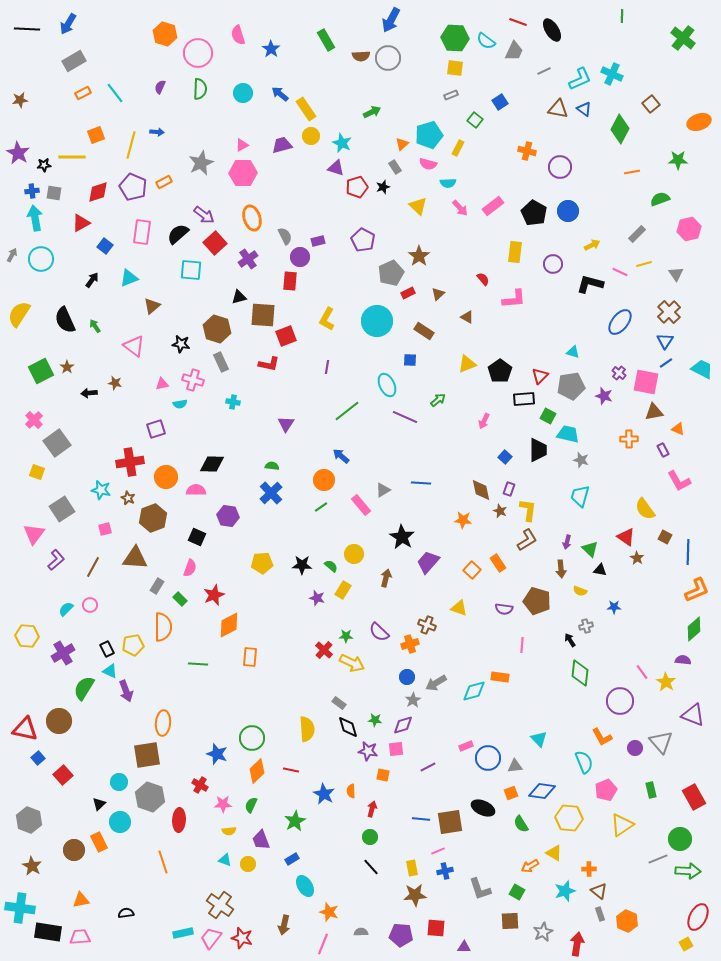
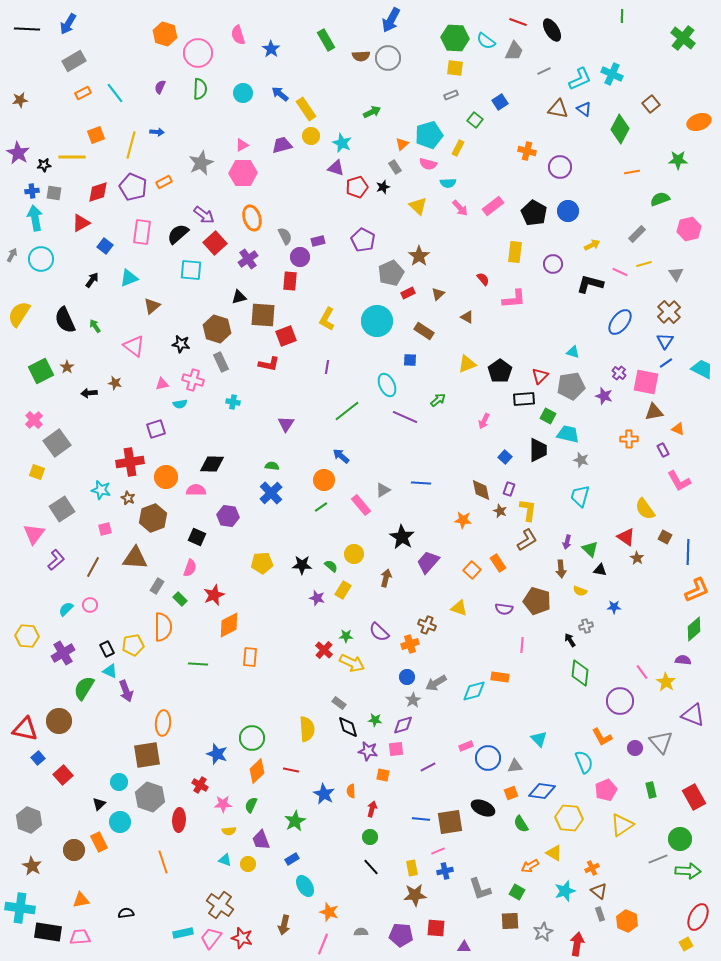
orange cross at (589, 869): moved 3 px right, 1 px up; rotated 24 degrees counterclockwise
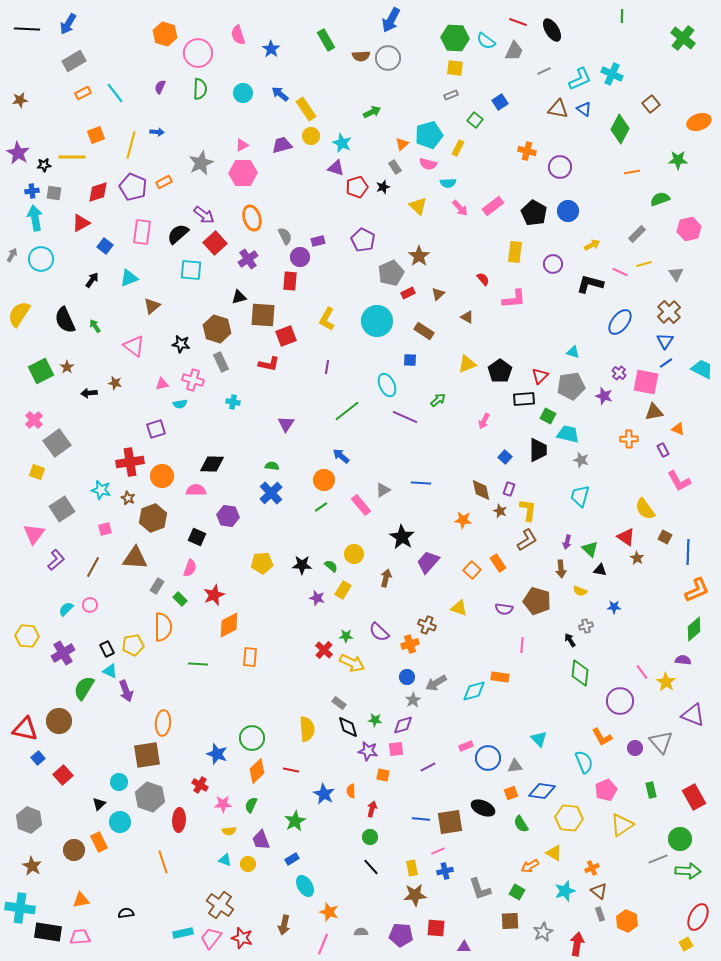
orange circle at (166, 477): moved 4 px left, 1 px up
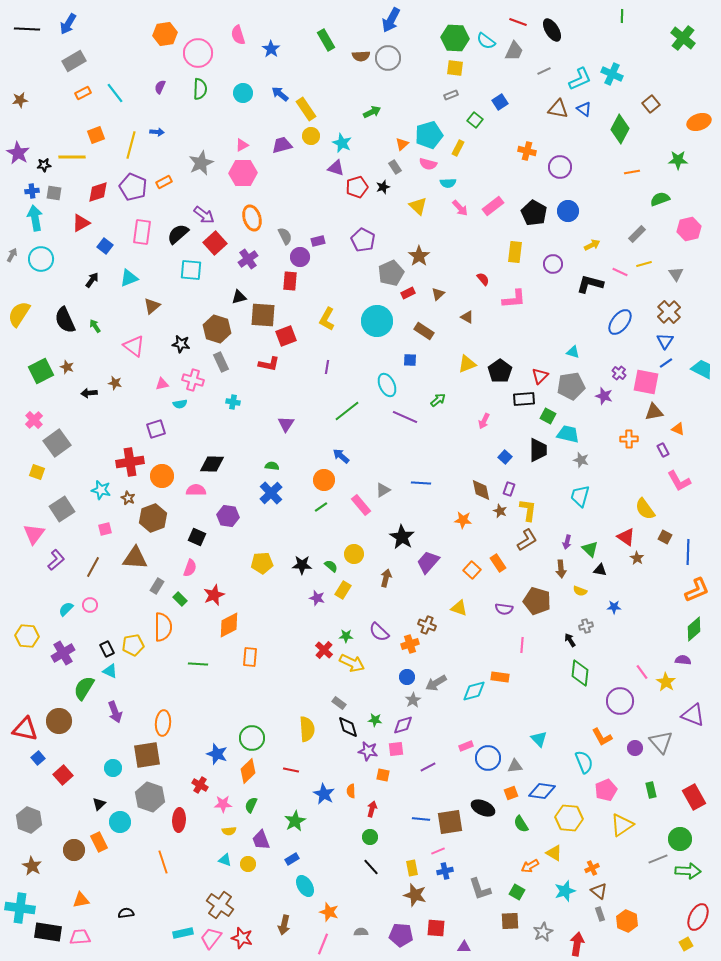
orange hexagon at (165, 34): rotated 25 degrees counterclockwise
brown star at (67, 367): rotated 16 degrees counterclockwise
purple arrow at (126, 691): moved 11 px left, 21 px down
orange diamond at (257, 771): moved 9 px left
cyan circle at (119, 782): moved 6 px left, 14 px up
brown star at (415, 895): rotated 20 degrees clockwise
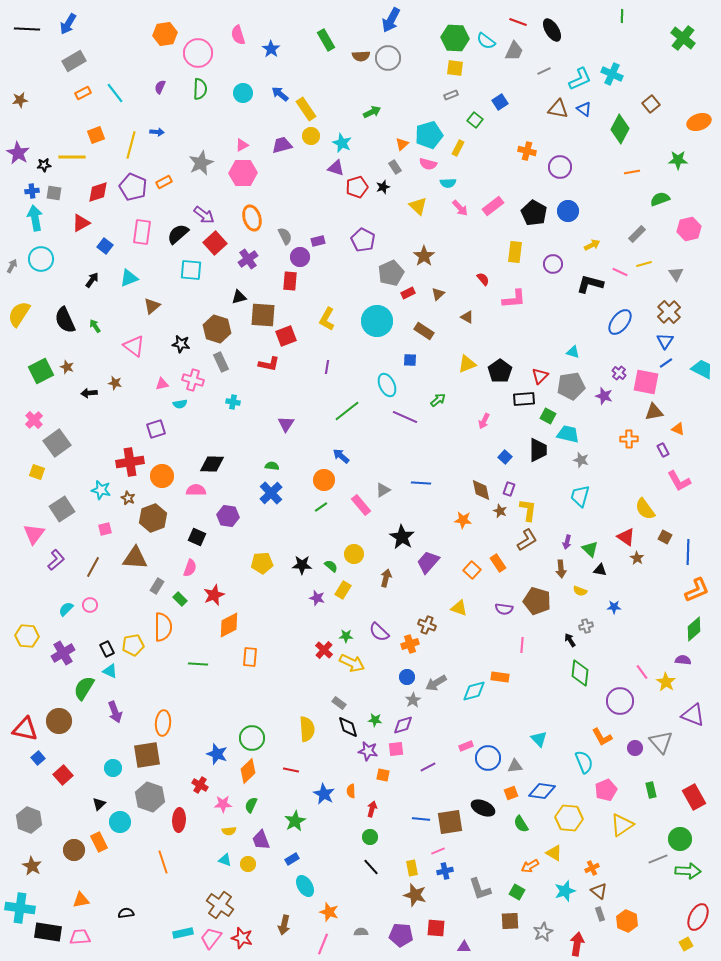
gray arrow at (12, 255): moved 11 px down
brown star at (419, 256): moved 5 px right
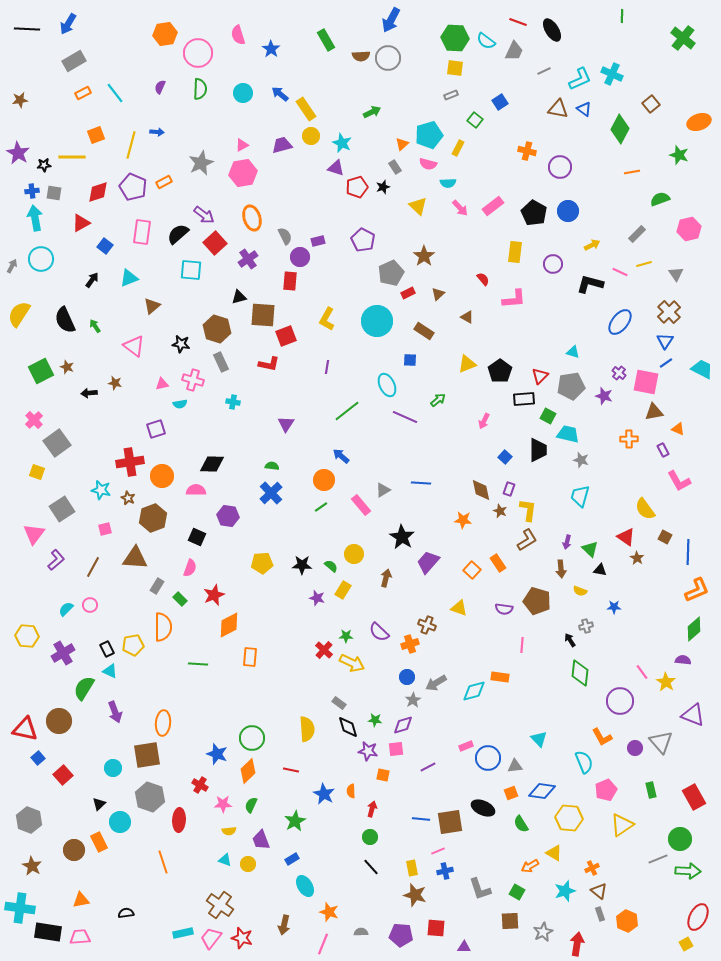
green star at (678, 160): moved 1 px right, 5 px up; rotated 18 degrees clockwise
pink hexagon at (243, 173): rotated 8 degrees counterclockwise
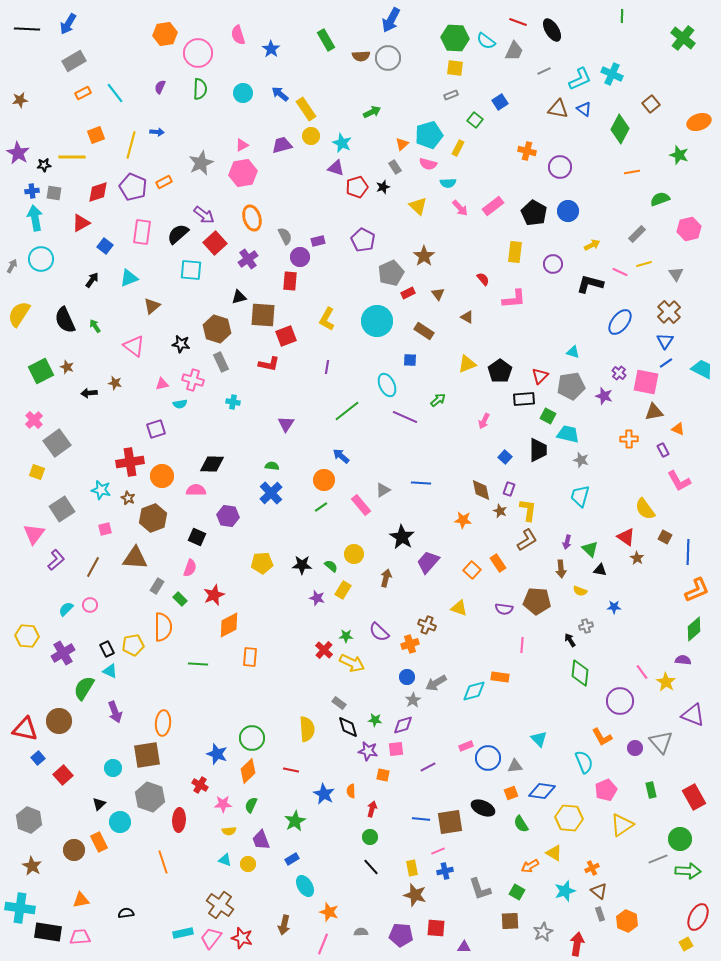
brown triangle at (438, 294): rotated 24 degrees counterclockwise
brown pentagon at (537, 601): rotated 12 degrees counterclockwise
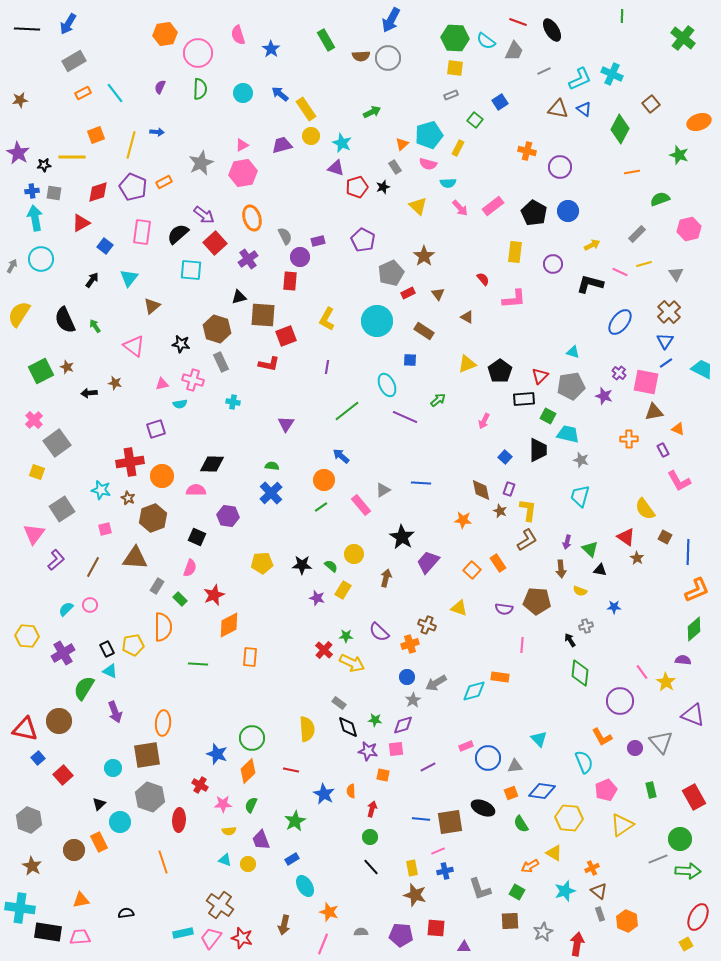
cyan triangle at (129, 278): rotated 30 degrees counterclockwise
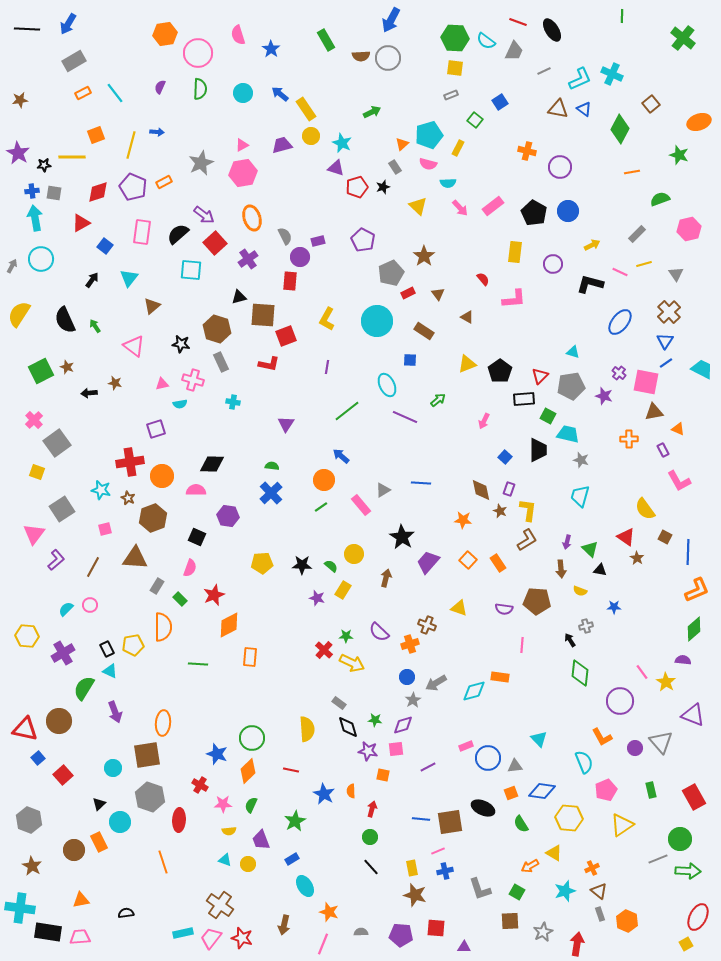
orange square at (472, 570): moved 4 px left, 10 px up
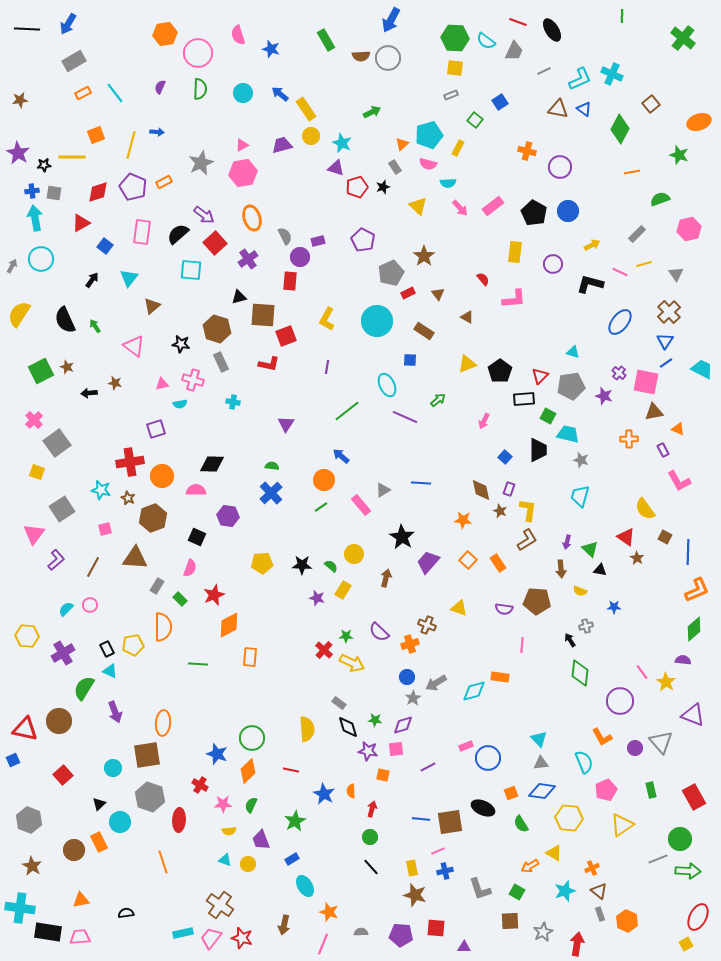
blue star at (271, 49): rotated 18 degrees counterclockwise
gray star at (413, 700): moved 2 px up
blue square at (38, 758): moved 25 px left, 2 px down; rotated 16 degrees clockwise
gray triangle at (515, 766): moved 26 px right, 3 px up
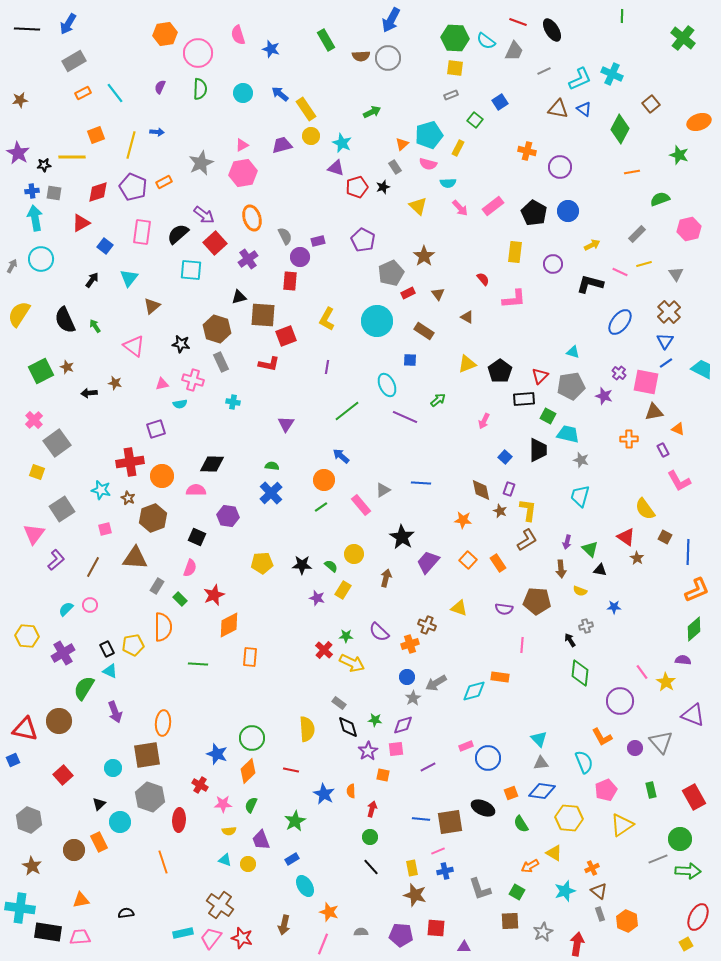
purple star at (368, 751): rotated 30 degrees clockwise
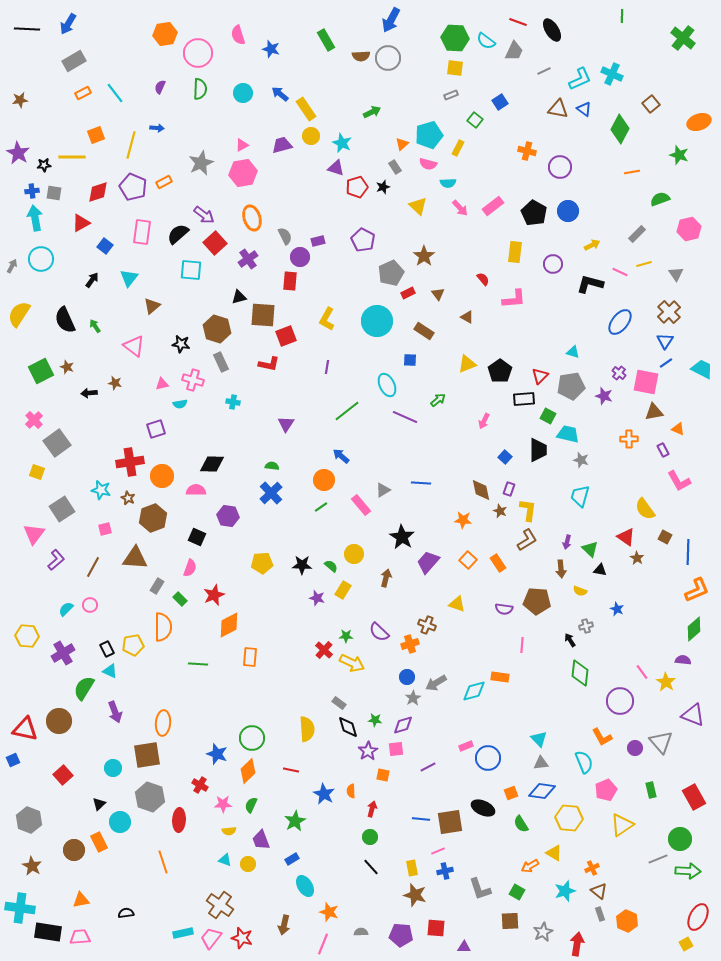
blue arrow at (157, 132): moved 4 px up
blue star at (614, 607): moved 3 px right, 2 px down; rotated 24 degrees clockwise
yellow triangle at (459, 608): moved 2 px left, 4 px up
